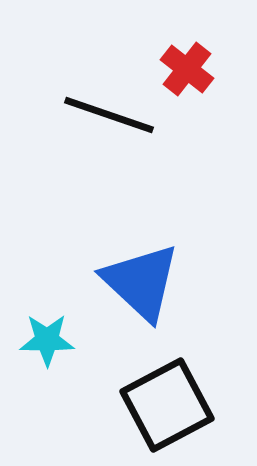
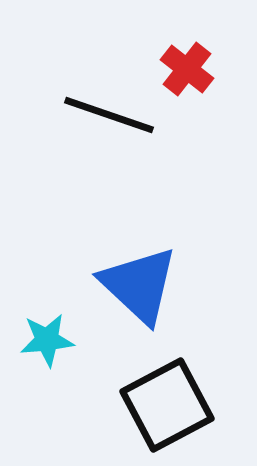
blue triangle: moved 2 px left, 3 px down
cyan star: rotated 6 degrees counterclockwise
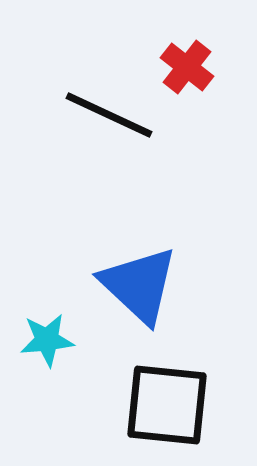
red cross: moved 2 px up
black line: rotated 6 degrees clockwise
black square: rotated 34 degrees clockwise
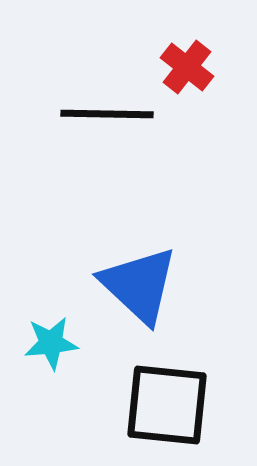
black line: moved 2 px left, 1 px up; rotated 24 degrees counterclockwise
cyan star: moved 4 px right, 3 px down
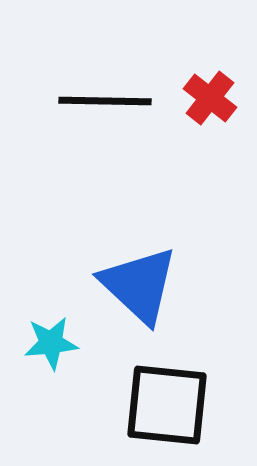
red cross: moved 23 px right, 31 px down
black line: moved 2 px left, 13 px up
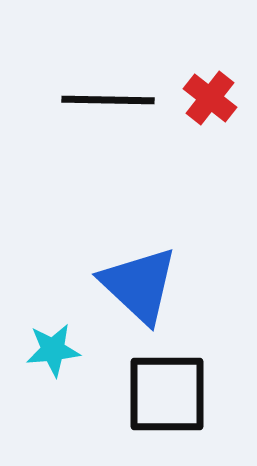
black line: moved 3 px right, 1 px up
cyan star: moved 2 px right, 7 px down
black square: moved 11 px up; rotated 6 degrees counterclockwise
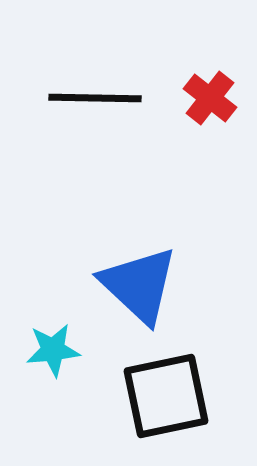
black line: moved 13 px left, 2 px up
black square: moved 1 px left, 2 px down; rotated 12 degrees counterclockwise
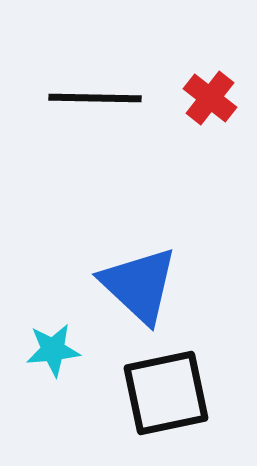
black square: moved 3 px up
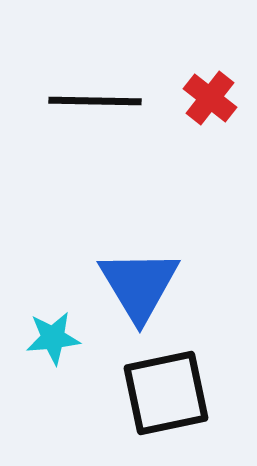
black line: moved 3 px down
blue triangle: rotated 16 degrees clockwise
cyan star: moved 12 px up
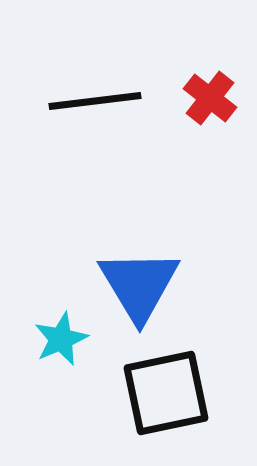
black line: rotated 8 degrees counterclockwise
cyan star: moved 8 px right, 1 px down; rotated 18 degrees counterclockwise
